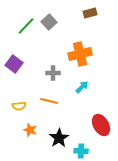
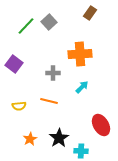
brown rectangle: rotated 40 degrees counterclockwise
orange cross: rotated 10 degrees clockwise
orange star: moved 9 px down; rotated 24 degrees clockwise
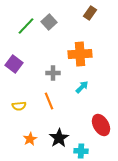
orange line: rotated 54 degrees clockwise
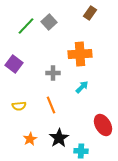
orange line: moved 2 px right, 4 px down
red ellipse: moved 2 px right
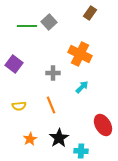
green line: moved 1 px right; rotated 48 degrees clockwise
orange cross: rotated 30 degrees clockwise
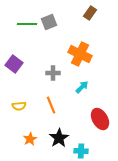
gray square: rotated 21 degrees clockwise
green line: moved 2 px up
red ellipse: moved 3 px left, 6 px up
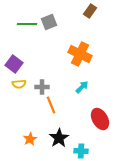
brown rectangle: moved 2 px up
gray cross: moved 11 px left, 14 px down
yellow semicircle: moved 22 px up
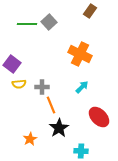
gray square: rotated 21 degrees counterclockwise
purple square: moved 2 px left
red ellipse: moved 1 px left, 2 px up; rotated 15 degrees counterclockwise
black star: moved 10 px up
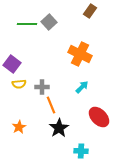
orange star: moved 11 px left, 12 px up
